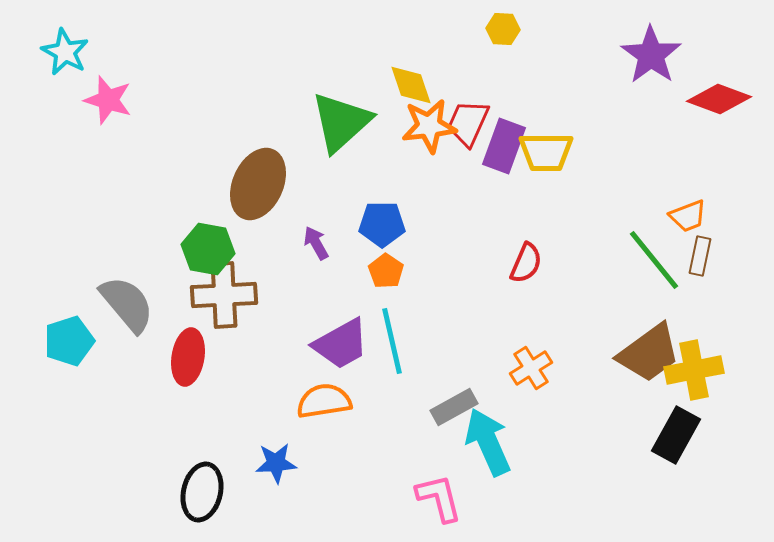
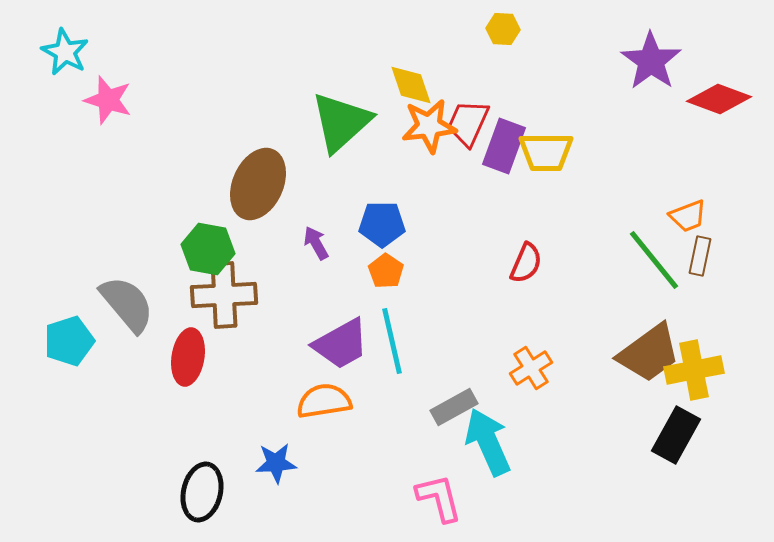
purple star: moved 6 px down
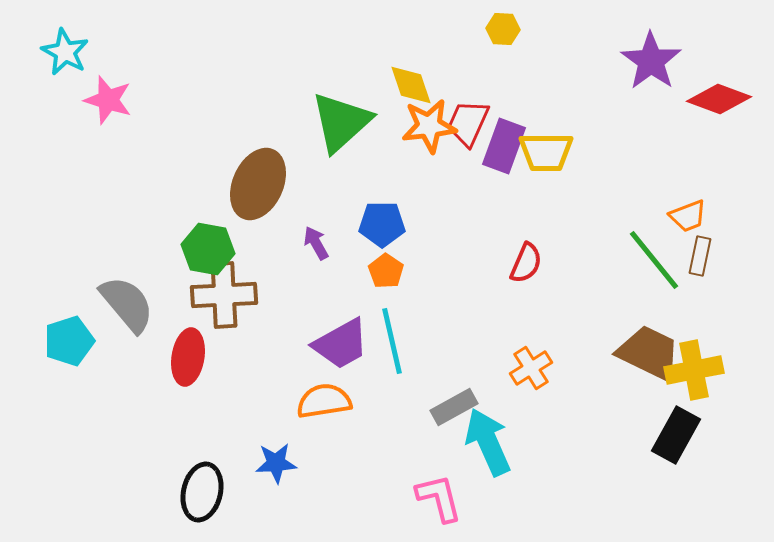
brown trapezoid: rotated 118 degrees counterclockwise
